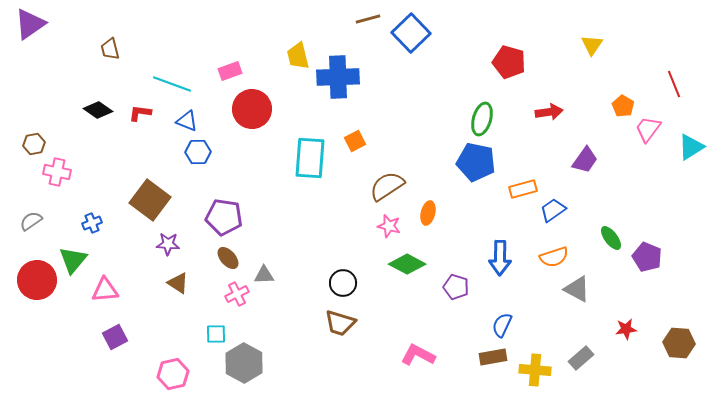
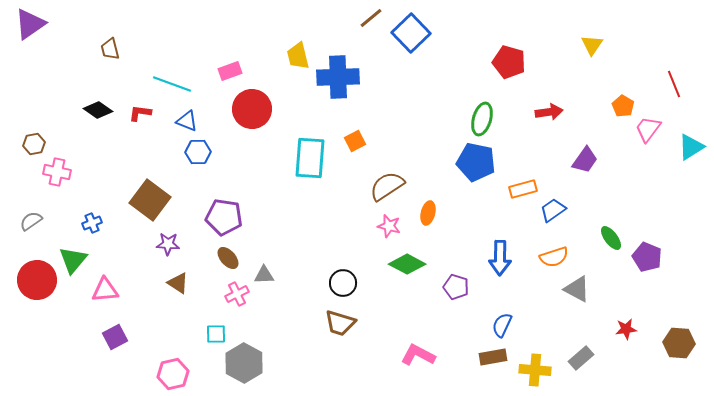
brown line at (368, 19): moved 3 px right, 1 px up; rotated 25 degrees counterclockwise
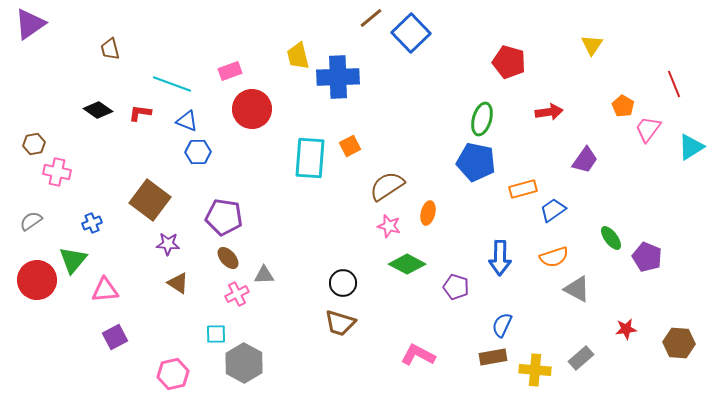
orange square at (355, 141): moved 5 px left, 5 px down
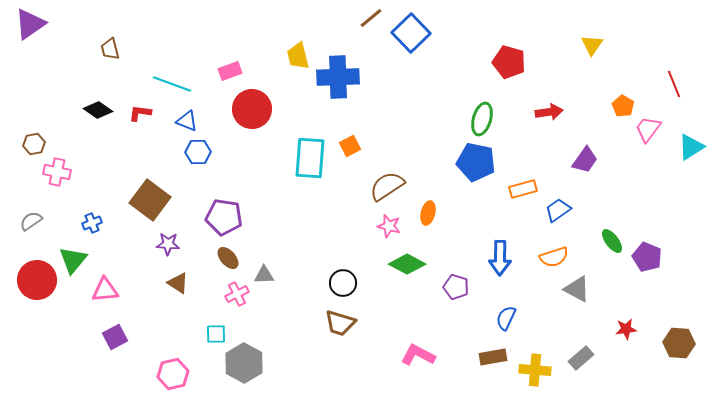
blue trapezoid at (553, 210): moved 5 px right
green ellipse at (611, 238): moved 1 px right, 3 px down
blue semicircle at (502, 325): moved 4 px right, 7 px up
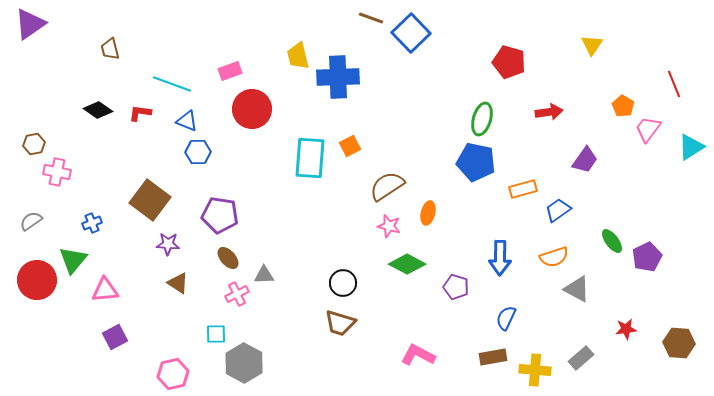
brown line at (371, 18): rotated 60 degrees clockwise
purple pentagon at (224, 217): moved 4 px left, 2 px up
purple pentagon at (647, 257): rotated 24 degrees clockwise
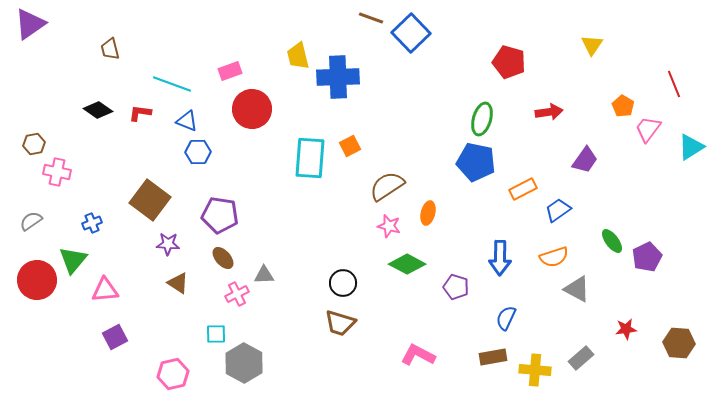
orange rectangle at (523, 189): rotated 12 degrees counterclockwise
brown ellipse at (228, 258): moved 5 px left
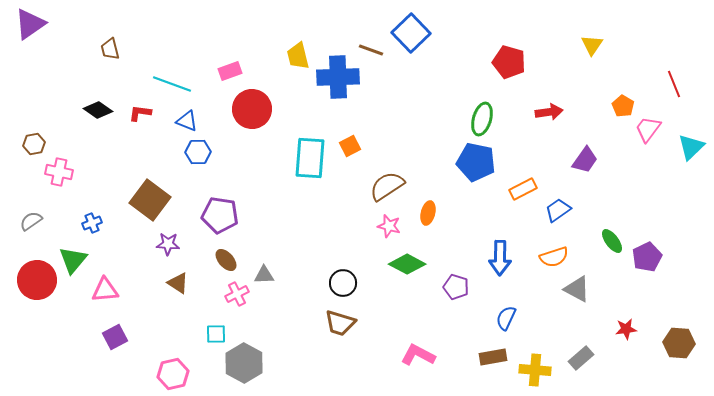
brown line at (371, 18): moved 32 px down
cyan triangle at (691, 147): rotated 12 degrees counterclockwise
pink cross at (57, 172): moved 2 px right
brown ellipse at (223, 258): moved 3 px right, 2 px down
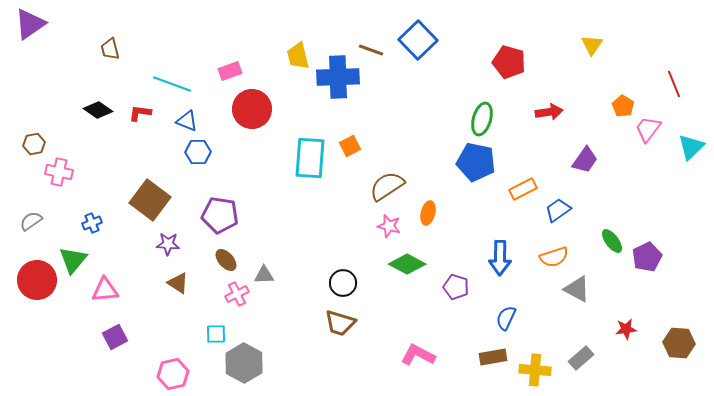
blue square at (411, 33): moved 7 px right, 7 px down
